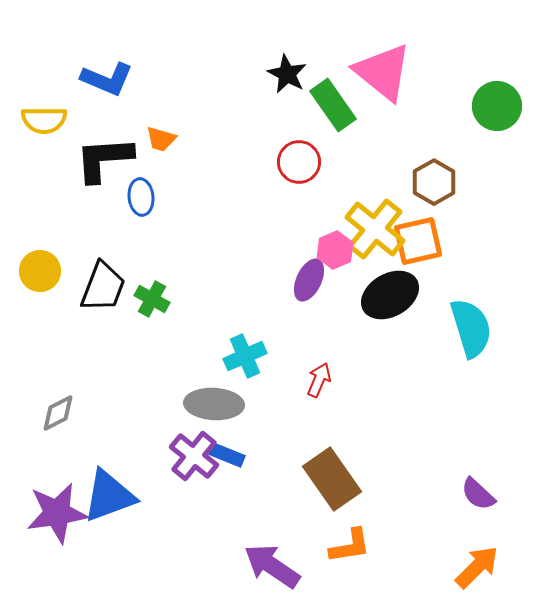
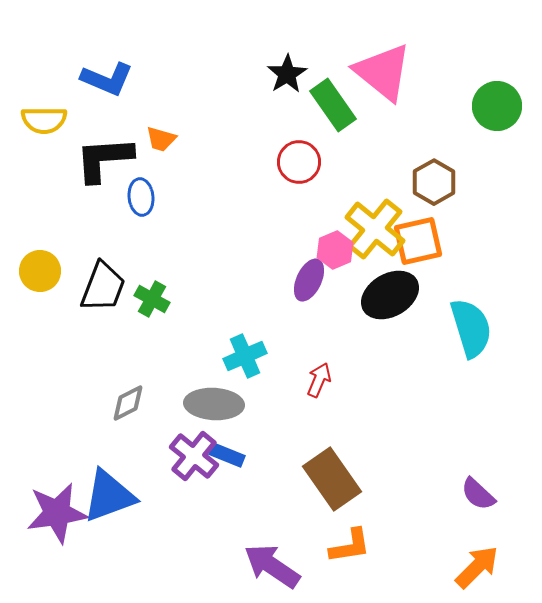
black star: rotated 12 degrees clockwise
gray diamond: moved 70 px right, 10 px up
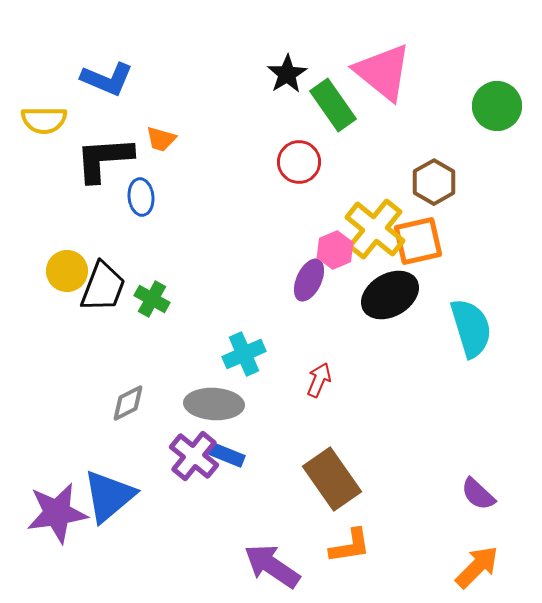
yellow circle: moved 27 px right
cyan cross: moved 1 px left, 2 px up
blue triangle: rotated 20 degrees counterclockwise
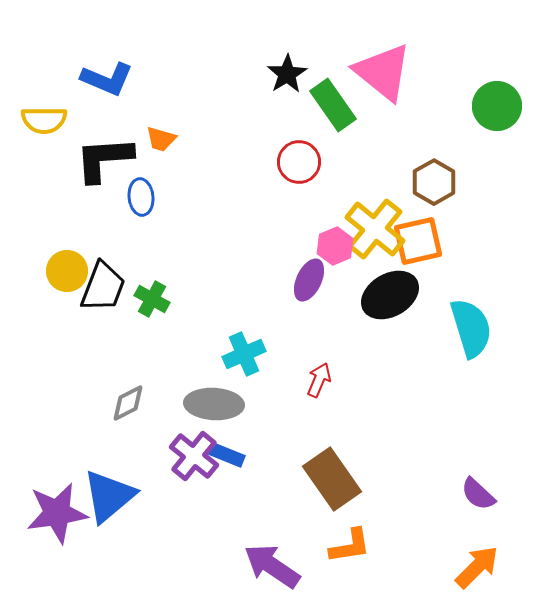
pink hexagon: moved 4 px up
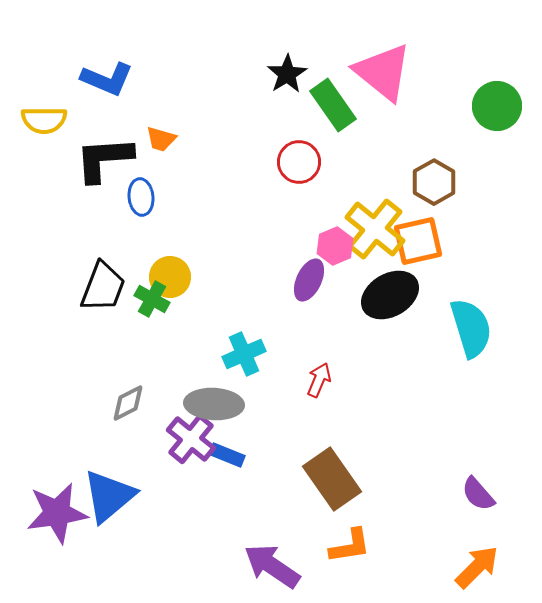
yellow circle: moved 103 px right, 6 px down
purple cross: moved 3 px left, 17 px up
purple semicircle: rotated 6 degrees clockwise
